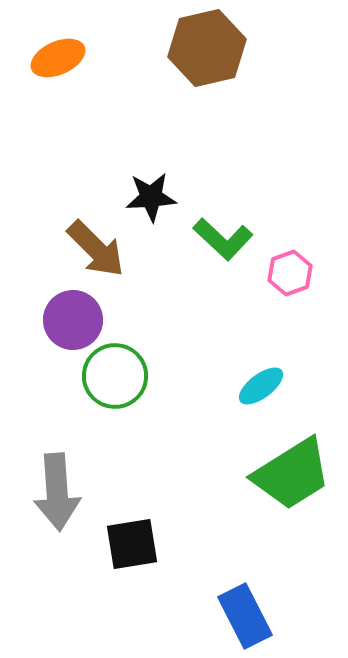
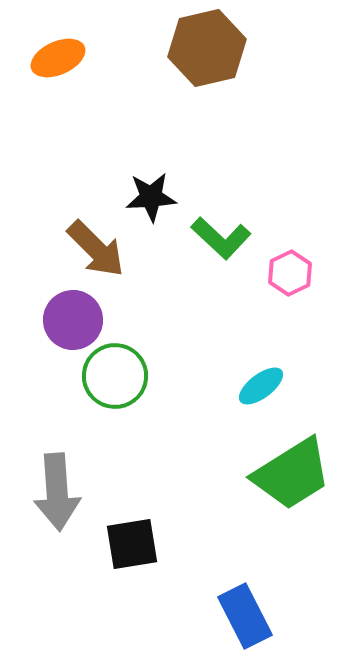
green L-shape: moved 2 px left, 1 px up
pink hexagon: rotated 6 degrees counterclockwise
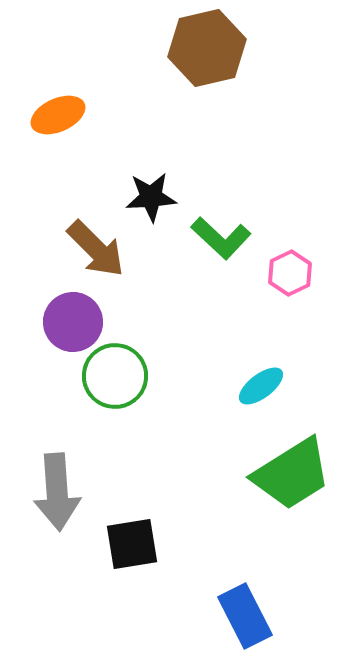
orange ellipse: moved 57 px down
purple circle: moved 2 px down
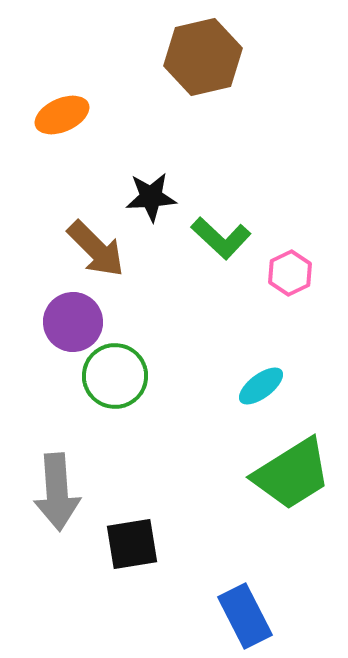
brown hexagon: moved 4 px left, 9 px down
orange ellipse: moved 4 px right
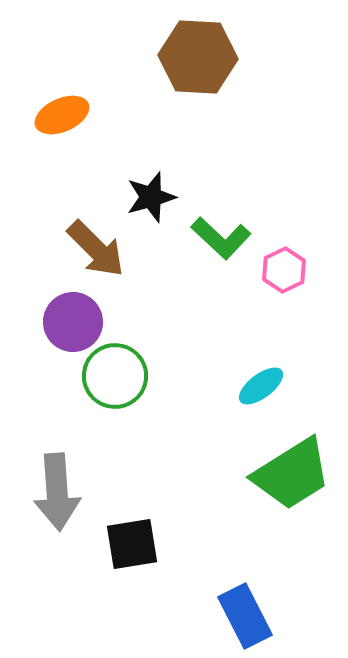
brown hexagon: moved 5 px left; rotated 16 degrees clockwise
black star: rotated 12 degrees counterclockwise
pink hexagon: moved 6 px left, 3 px up
